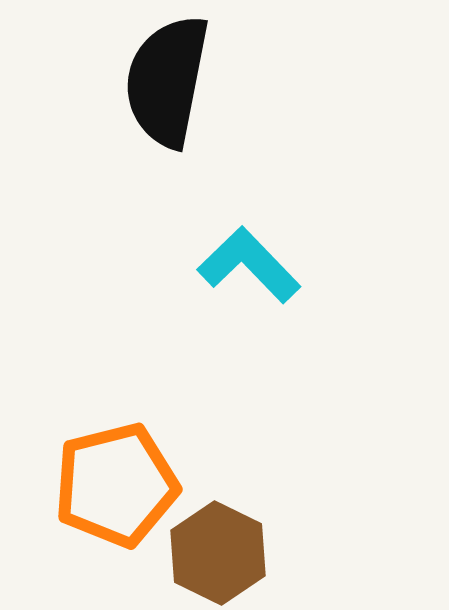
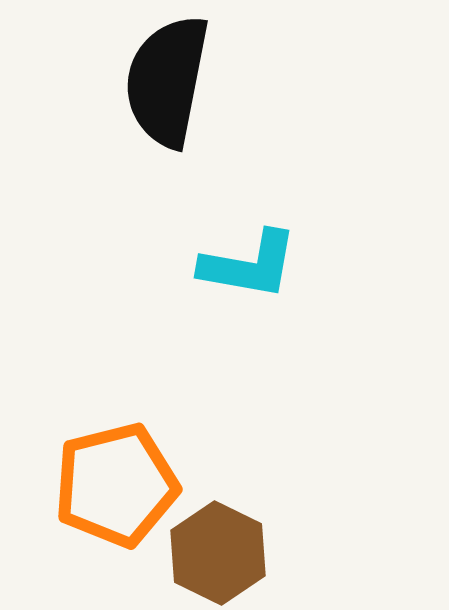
cyan L-shape: rotated 144 degrees clockwise
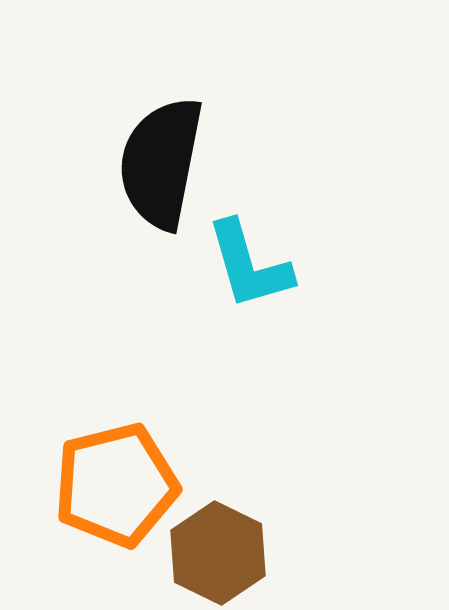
black semicircle: moved 6 px left, 82 px down
cyan L-shape: rotated 64 degrees clockwise
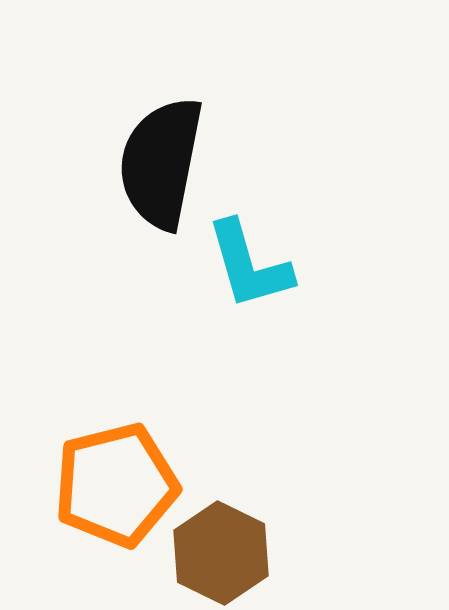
brown hexagon: moved 3 px right
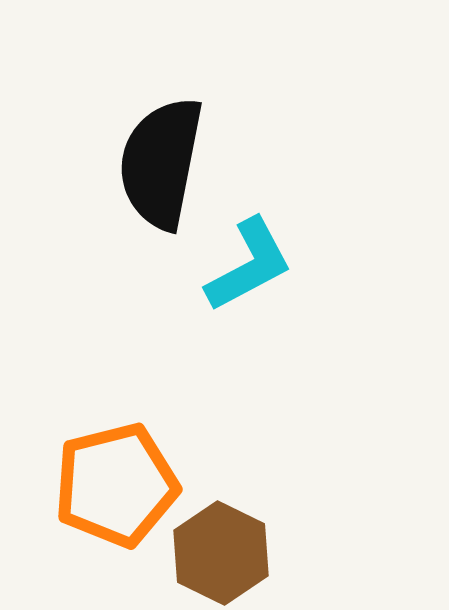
cyan L-shape: rotated 102 degrees counterclockwise
